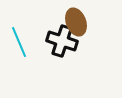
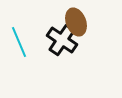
black cross: moved 1 px up; rotated 16 degrees clockwise
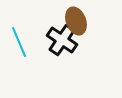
brown ellipse: moved 1 px up
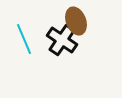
cyan line: moved 5 px right, 3 px up
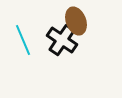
cyan line: moved 1 px left, 1 px down
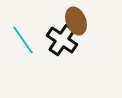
cyan line: rotated 12 degrees counterclockwise
